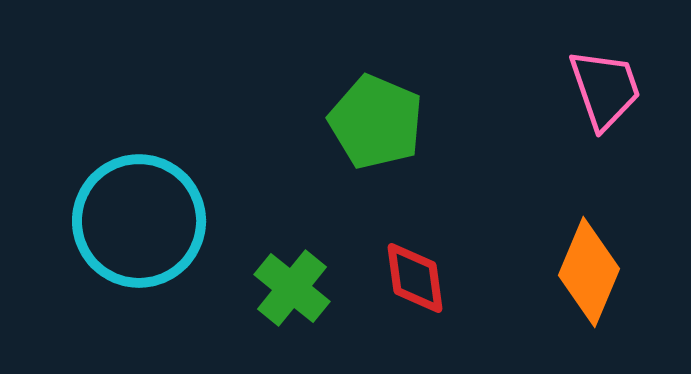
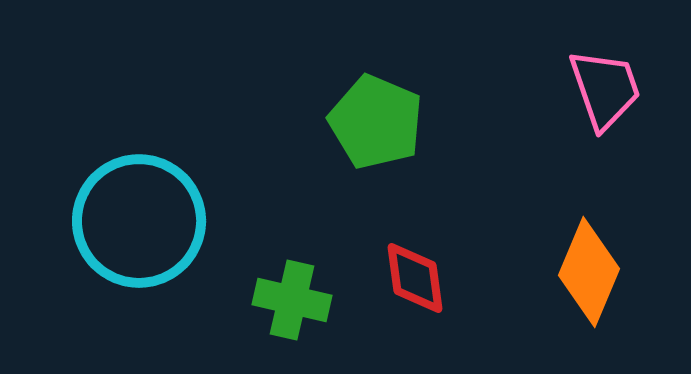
green cross: moved 12 px down; rotated 26 degrees counterclockwise
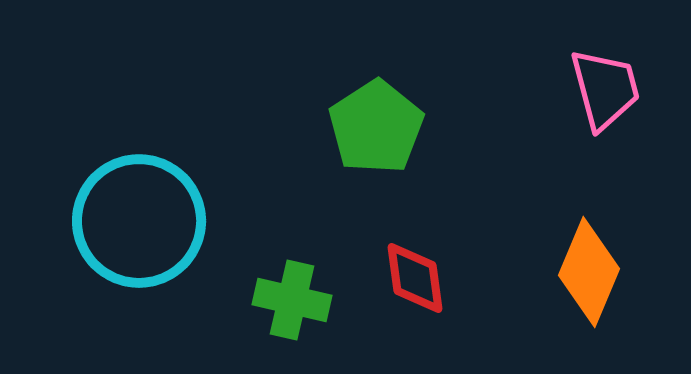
pink trapezoid: rotated 4 degrees clockwise
green pentagon: moved 5 px down; rotated 16 degrees clockwise
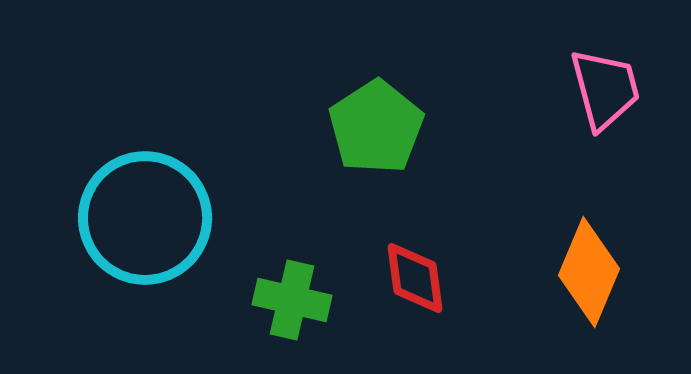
cyan circle: moved 6 px right, 3 px up
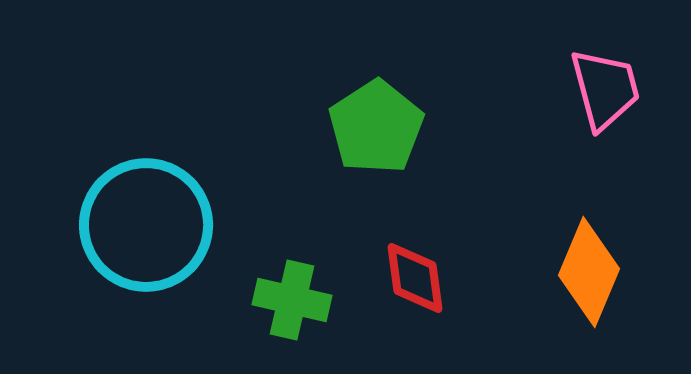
cyan circle: moved 1 px right, 7 px down
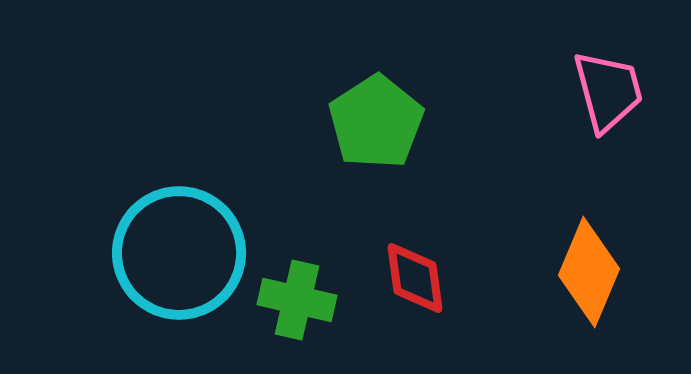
pink trapezoid: moved 3 px right, 2 px down
green pentagon: moved 5 px up
cyan circle: moved 33 px right, 28 px down
green cross: moved 5 px right
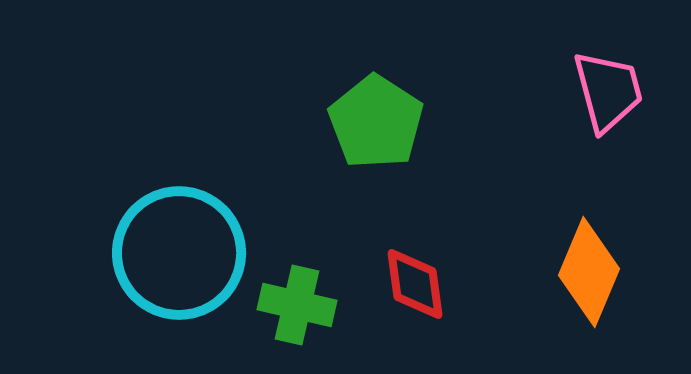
green pentagon: rotated 6 degrees counterclockwise
red diamond: moved 6 px down
green cross: moved 5 px down
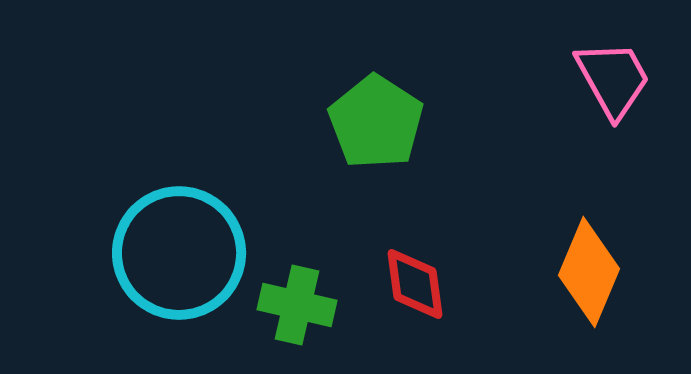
pink trapezoid: moved 5 px right, 12 px up; rotated 14 degrees counterclockwise
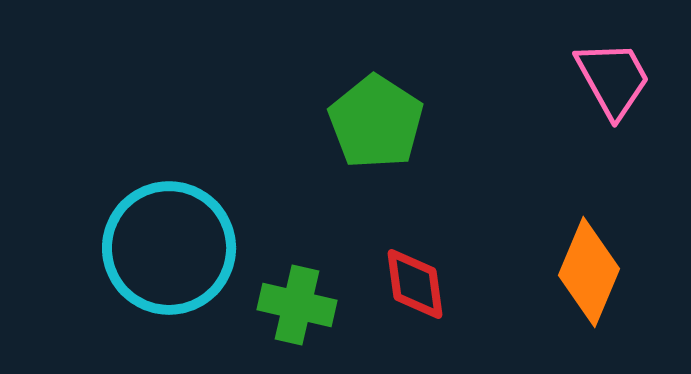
cyan circle: moved 10 px left, 5 px up
